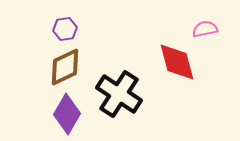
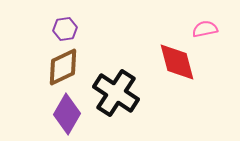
brown diamond: moved 2 px left
black cross: moved 3 px left, 1 px up
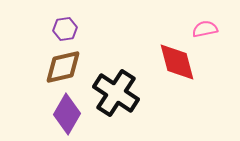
brown diamond: rotated 12 degrees clockwise
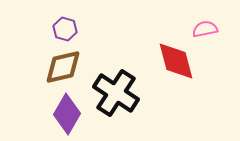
purple hexagon: rotated 25 degrees clockwise
red diamond: moved 1 px left, 1 px up
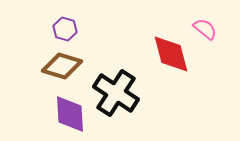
pink semicircle: rotated 50 degrees clockwise
red diamond: moved 5 px left, 7 px up
brown diamond: moved 1 px left, 1 px up; rotated 30 degrees clockwise
purple diamond: moved 3 px right; rotated 33 degrees counterclockwise
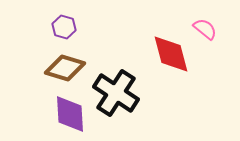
purple hexagon: moved 1 px left, 2 px up
brown diamond: moved 3 px right, 2 px down
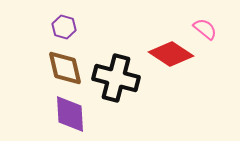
red diamond: rotated 42 degrees counterclockwise
brown diamond: rotated 60 degrees clockwise
black cross: moved 15 px up; rotated 18 degrees counterclockwise
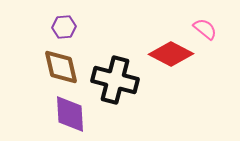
purple hexagon: rotated 20 degrees counterclockwise
red diamond: rotated 6 degrees counterclockwise
brown diamond: moved 4 px left, 1 px up
black cross: moved 1 px left, 2 px down
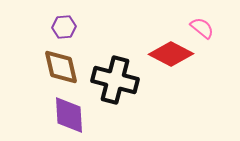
pink semicircle: moved 3 px left, 1 px up
purple diamond: moved 1 px left, 1 px down
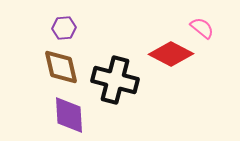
purple hexagon: moved 1 px down
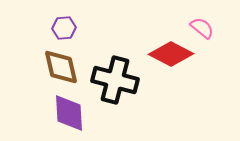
purple diamond: moved 2 px up
